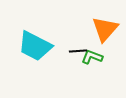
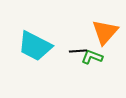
orange triangle: moved 3 px down
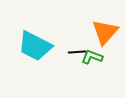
black line: moved 1 px left, 1 px down
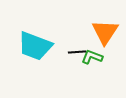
orange triangle: rotated 8 degrees counterclockwise
cyan trapezoid: rotated 6 degrees counterclockwise
